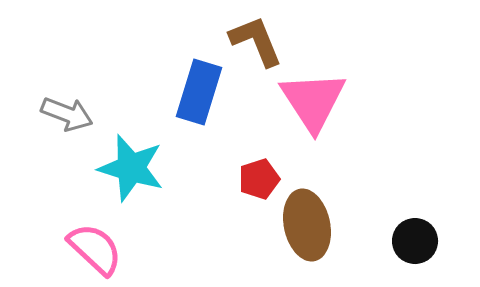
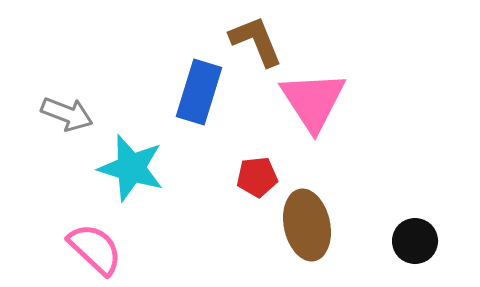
red pentagon: moved 2 px left, 2 px up; rotated 12 degrees clockwise
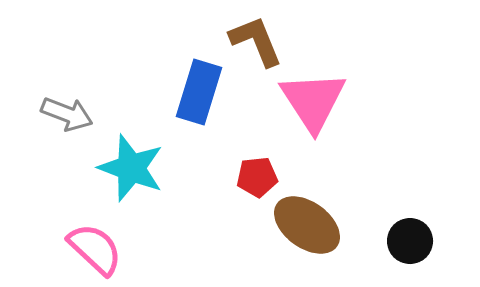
cyan star: rotated 4 degrees clockwise
brown ellipse: rotated 42 degrees counterclockwise
black circle: moved 5 px left
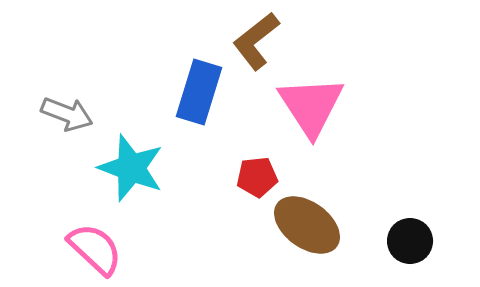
brown L-shape: rotated 106 degrees counterclockwise
pink triangle: moved 2 px left, 5 px down
